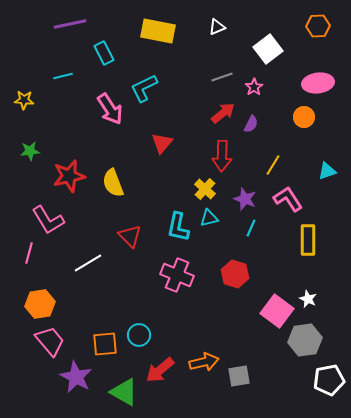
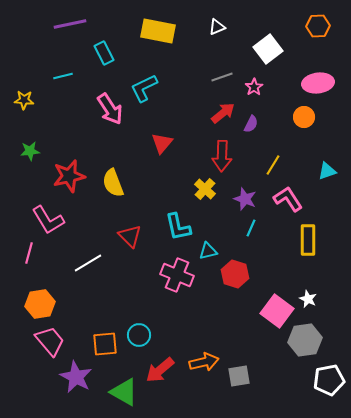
cyan triangle at (209, 218): moved 1 px left, 33 px down
cyan L-shape at (178, 227): rotated 24 degrees counterclockwise
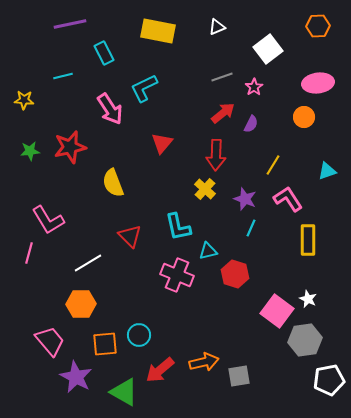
red arrow at (222, 156): moved 6 px left, 1 px up
red star at (69, 176): moved 1 px right, 29 px up
orange hexagon at (40, 304): moved 41 px right; rotated 8 degrees clockwise
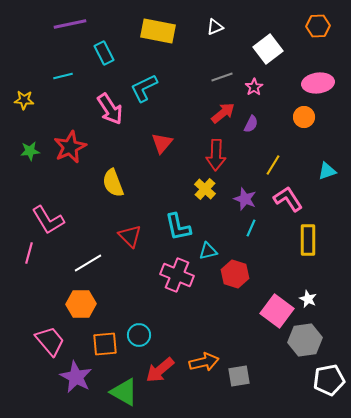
white triangle at (217, 27): moved 2 px left
red star at (70, 147): rotated 12 degrees counterclockwise
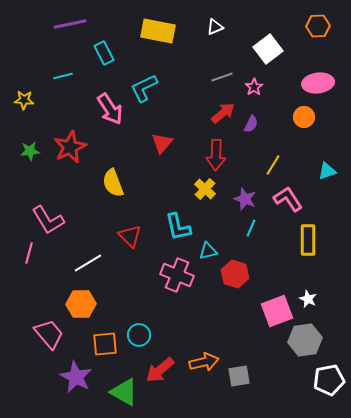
pink square at (277, 311): rotated 32 degrees clockwise
pink trapezoid at (50, 341): moved 1 px left, 7 px up
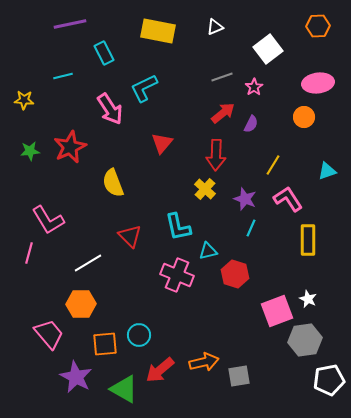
green triangle at (124, 392): moved 3 px up
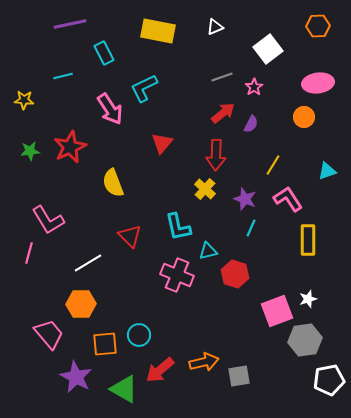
white star at (308, 299): rotated 30 degrees clockwise
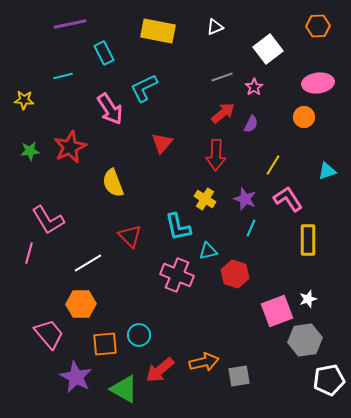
yellow cross at (205, 189): moved 10 px down; rotated 10 degrees counterclockwise
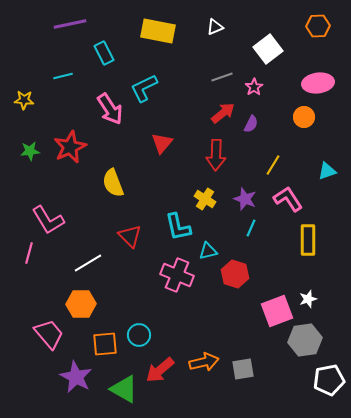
gray square at (239, 376): moved 4 px right, 7 px up
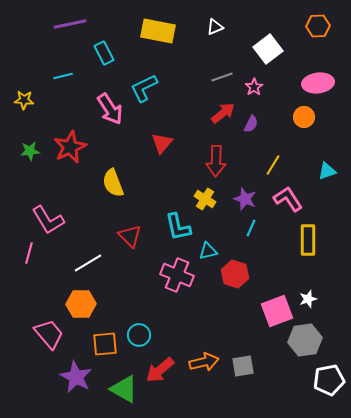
red arrow at (216, 155): moved 6 px down
gray square at (243, 369): moved 3 px up
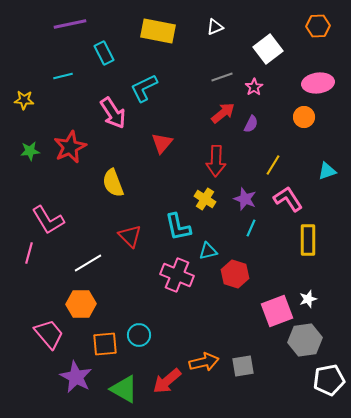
pink arrow at (110, 109): moved 3 px right, 4 px down
red arrow at (160, 370): moved 7 px right, 11 px down
